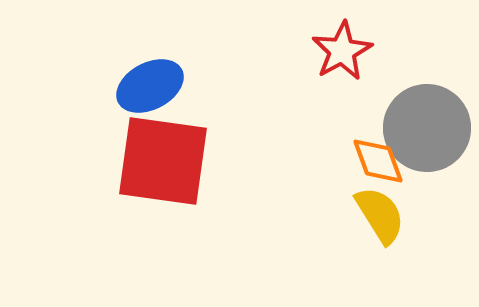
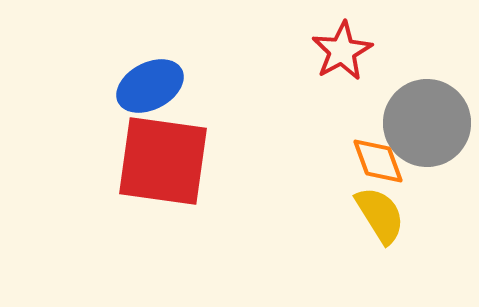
gray circle: moved 5 px up
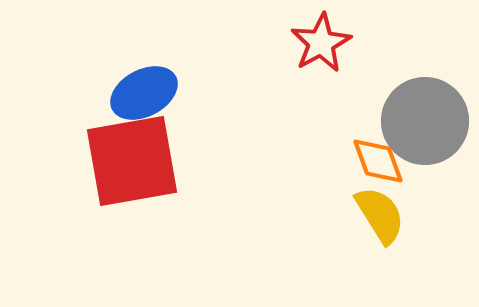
red star: moved 21 px left, 8 px up
blue ellipse: moved 6 px left, 7 px down
gray circle: moved 2 px left, 2 px up
red square: moved 31 px left; rotated 18 degrees counterclockwise
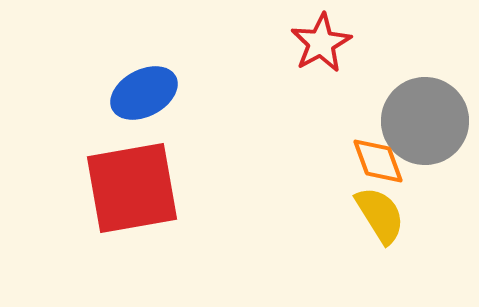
red square: moved 27 px down
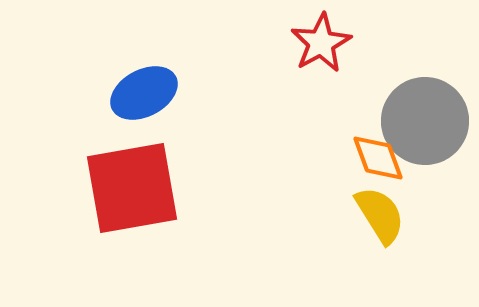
orange diamond: moved 3 px up
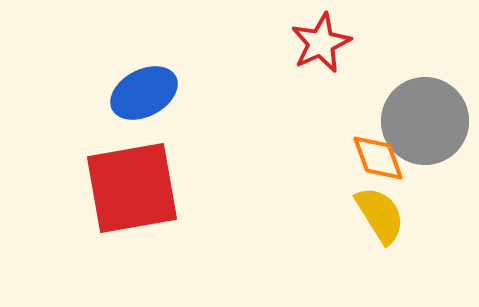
red star: rotated 4 degrees clockwise
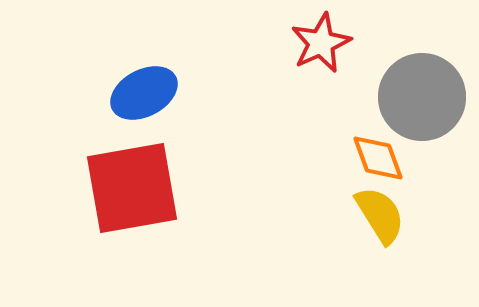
gray circle: moved 3 px left, 24 px up
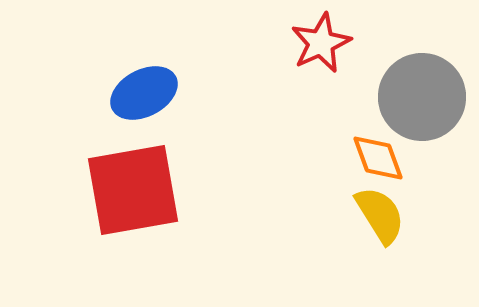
red square: moved 1 px right, 2 px down
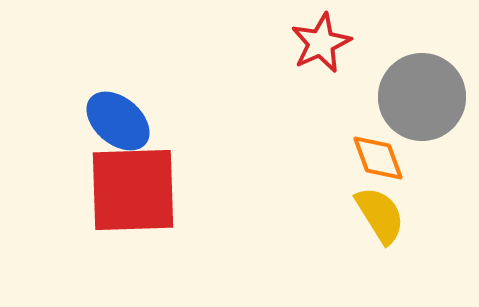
blue ellipse: moved 26 px left, 28 px down; rotated 68 degrees clockwise
red square: rotated 8 degrees clockwise
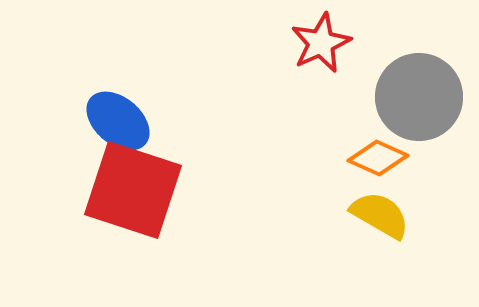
gray circle: moved 3 px left
orange diamond: rotated 46 degrees counterclockwise
red square: rotated 20 degrees clockwise
yellow semicircle: rotated 28 degrees counterclockwise
